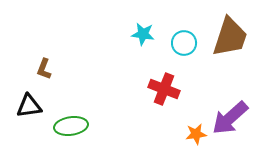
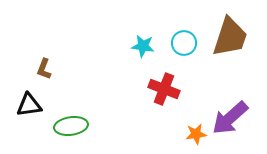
cyan star: moved 12 px down
black triangle: moved 1 px up
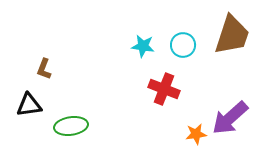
brown trapezoid: moved 2 px right, 2 px up
cyan circle: moved 1 px left, 2 px down
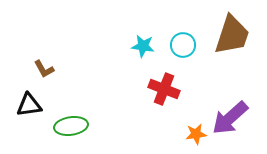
brown L-shape: rotated 50 degrees counterclockwise
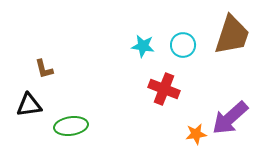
brown L-shape: rotated 15 degrees clockwise
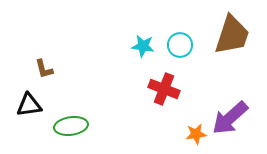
cyan circle: moved 3 px left
